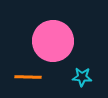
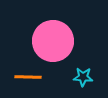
cyan star: moved 1 px right
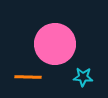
pink circle: moved 2 px right, 3 px down
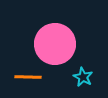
cyan star: rotated 24 degrees clockwise
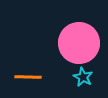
pink circle: moved 24 px right, 1 px up
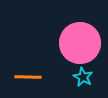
pink circle: moved 1 px right
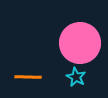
cyan star: moved 7 px left
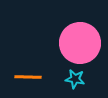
cyan star: moved 1 px left, 2 px down; rotated 18 degrees counterclockwise
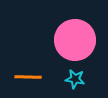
pink circle: moved 5 px left, 3 px up
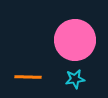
cyan star: rotated 18 degrees counterclockwise
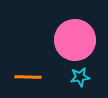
cyan star: moved 5 px right, 2 px up
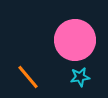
orange line: rotated 48 degrees clockwise
